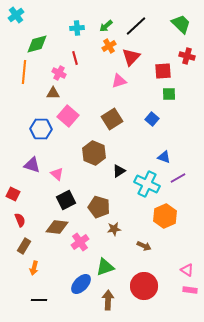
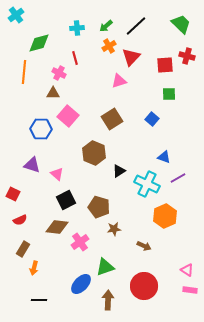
green diamond at (37, 44): moved 2 px right, 1 px up
red square at (163, 71): moved 2 px right, 6 px up
red semicircle at (20, 220): rotated 88 degrees clockwise
brown rectangle at (24, 246): moved 1 px left, 3 px down
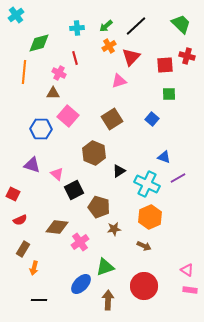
black square at (66, 200): moved 8 px right, 10 px up
orange hexagon at (165, 216): moved 15 px left, 1 px down
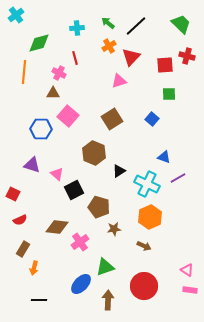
green arrow at (106, 26): moved 2 px right, 3 px up; rotated 80 degrees clockwise
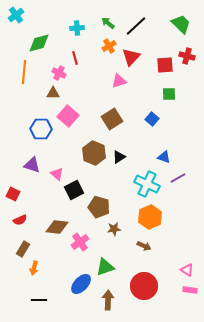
black triangle at (119, 171): moved 14 px up
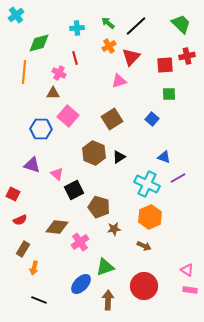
red cross at (187, 56): rotated 28 degrees counterclockwise
black line at (39, 300): rotated 21 degrees clockwise
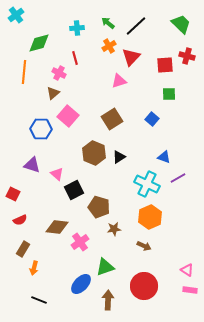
red cross at (187, 56): rotated 28 degrees clockwise
brown triangle at (53, 93): rotated 40 degrees counterclockwise
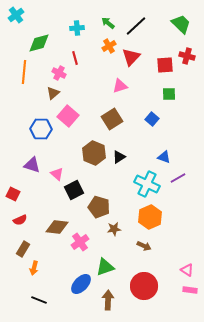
pink triangle at (119, 81): moved 1 px right, 5 px down
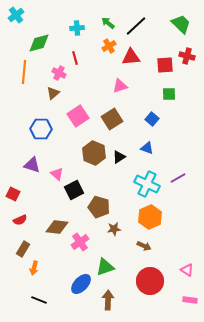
red triangle at (131, 57): rotated 42 degrees clockwise
pink square at (68, 116): moved 10 px right; rotated 15 degrees clockwise
blue triangle at (164, 157): moved 17 px left, 9 px up
red circle at (144, 286): moved 6 px right, 5 px up
pink rectangle at (190, 290): moved 10 px down
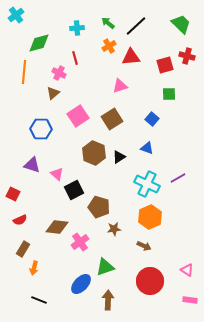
red square at (165, 65): rotated 12 degrees counterclockwise
